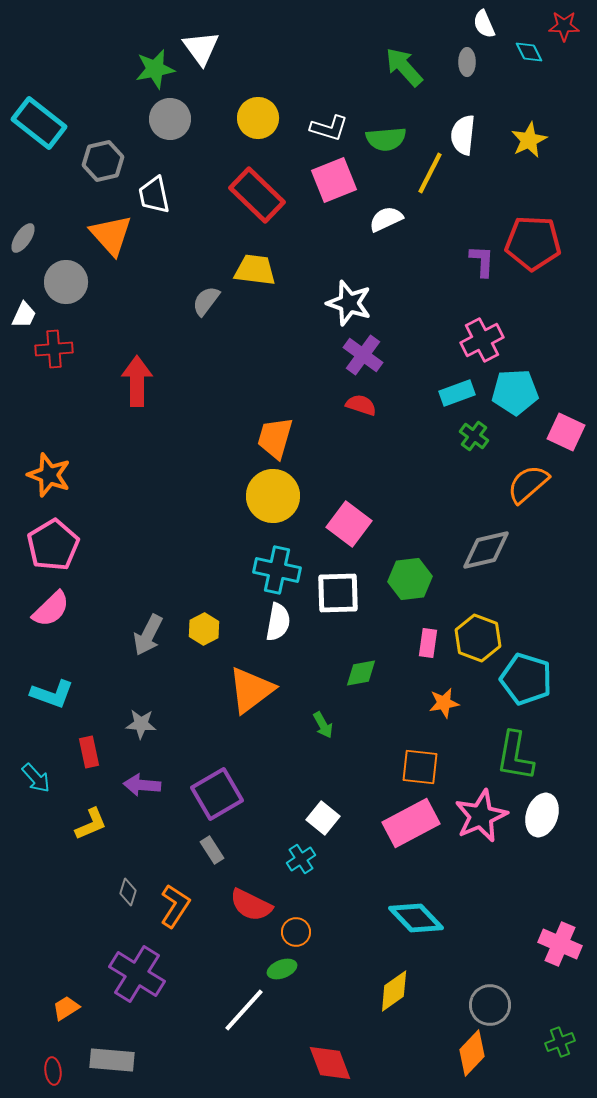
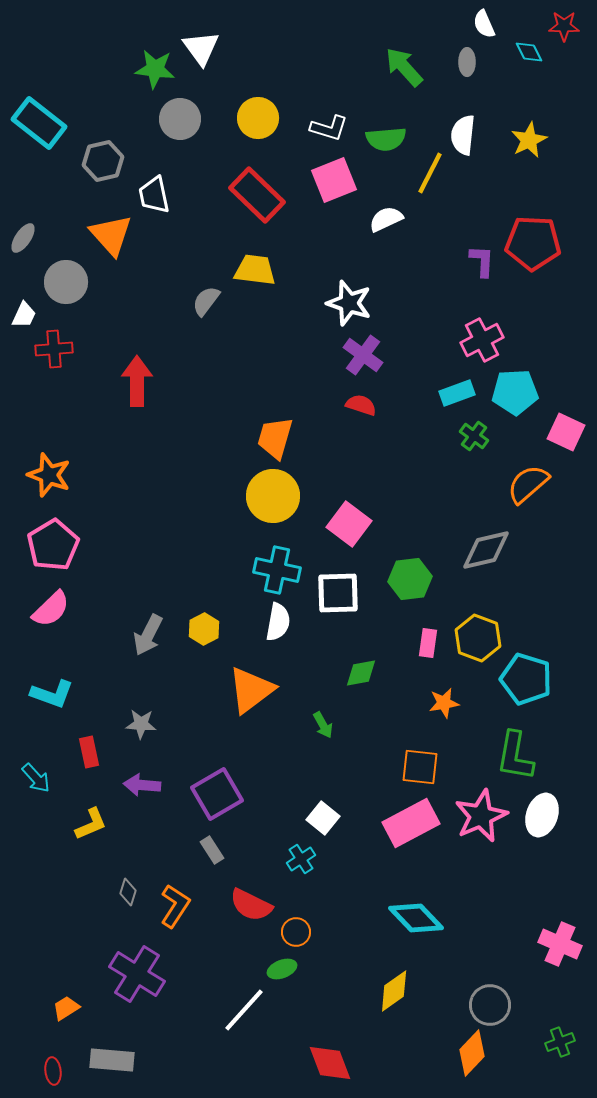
green star at (155, 69): rotated 18 degrees clockwise
gray circle at (170, 119): moved 10 px right
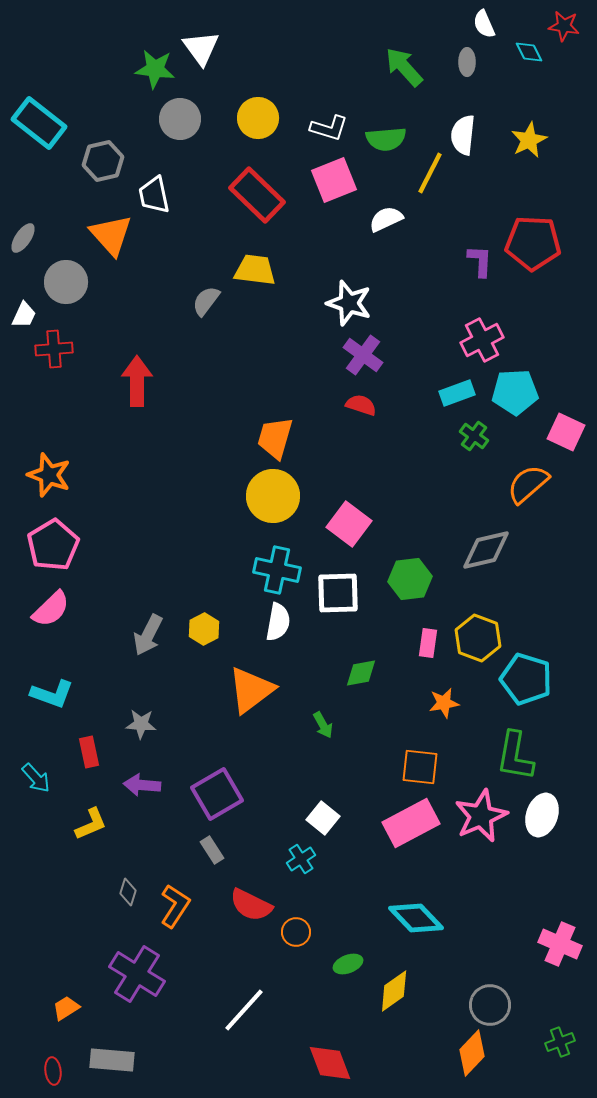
red star at (564, 26): rotated 8 degrees clockwise
purple L-shape at (482, 261): moved 2 px left
green ellipse at (282, 969): moved 66 px right, 5 px up
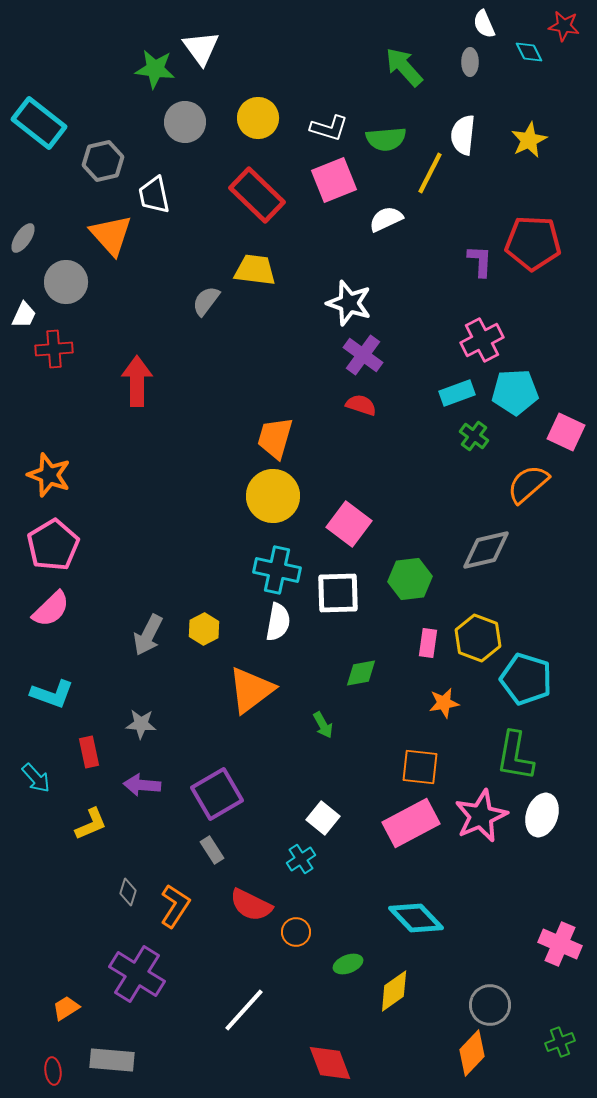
gray ellipse at (467, 62): moved 3 px right
gray circle at (180, 119): moved 5 px right, 3 px down
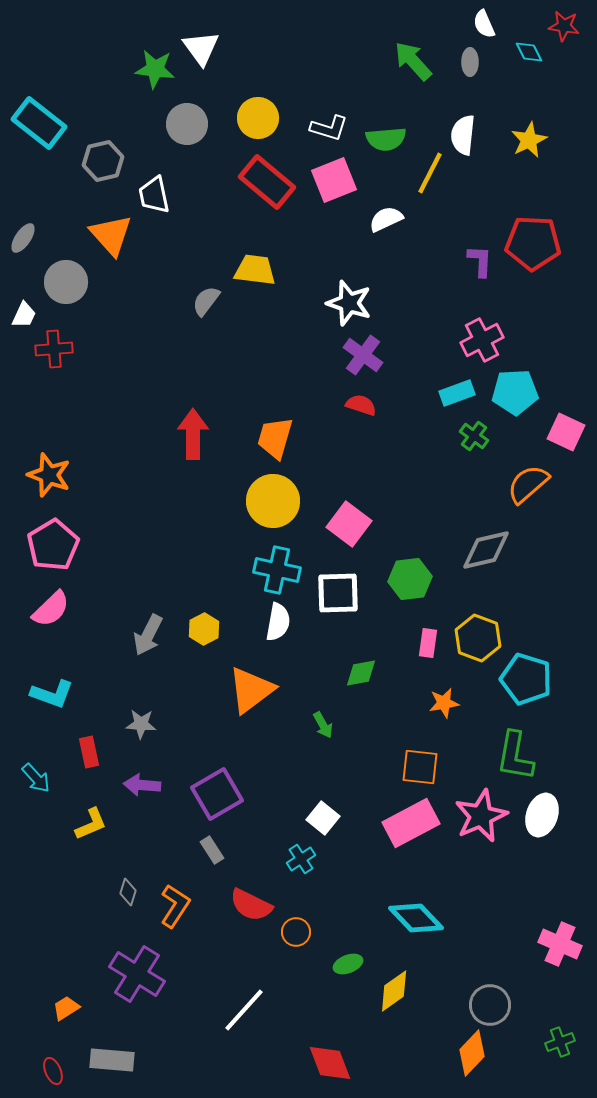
green arrow at (404, 67): moved 9 px right, 6 px up
gray circle at (185, 122): moved 2 px right, 2 px down
red rectangle at (257, 195): moved 10 px right, 13 px up; rotated 4 degrees counterclockwise
red arrow at (137, 381): moved 56 px right, 53 px down
yellow circle at (273, 496): moved 5 px down
red ellipse at (53, 1071): rotated 16 degrees counterclockwise
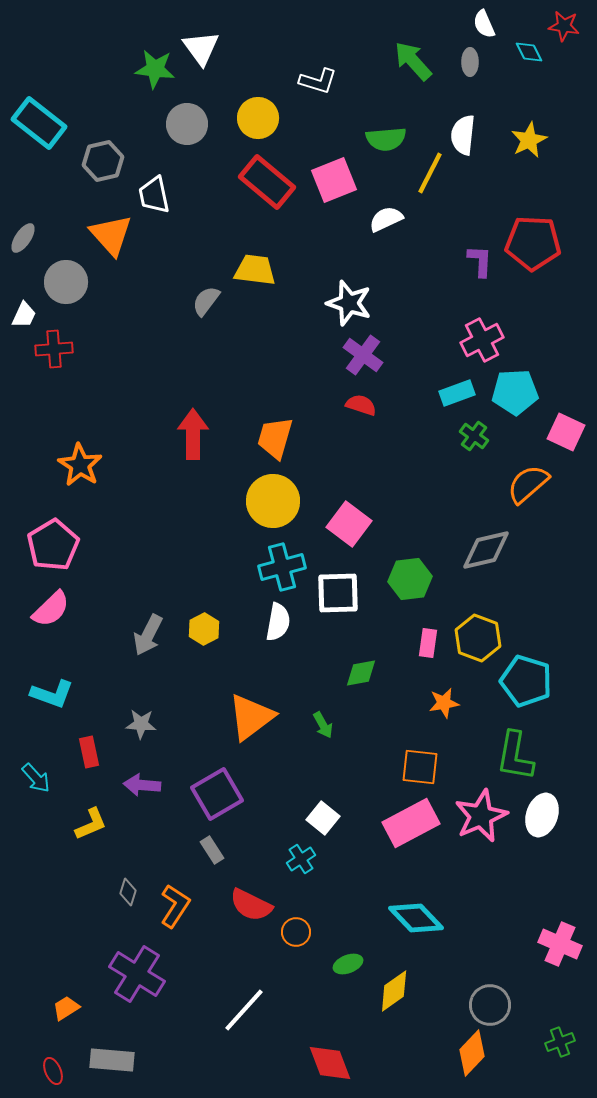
white L-shape at (329, 128): moved 11 px left, 47 px up
orange star at (49, 475): moved 31 px right, 10 px up; rotated 12 degrees clockwise
cyan cross at (277, 570): moved 5 px right, 3 px up; rotated 27 degrees counterclockwise
cyan pentagon at (526, 679): moved 2 px down
orange triangle at (251, 690): moved 27 px down
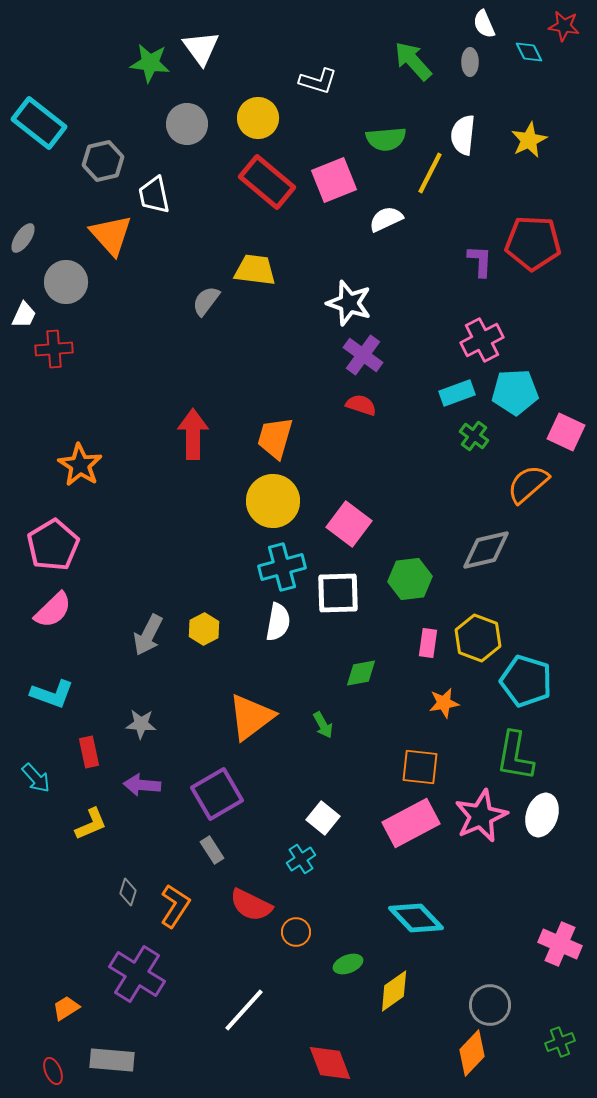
green star at (155, 69): moved 5 px left, 6 px up
pink semicircle at (51, 609): moved 2 px right, 1 px down
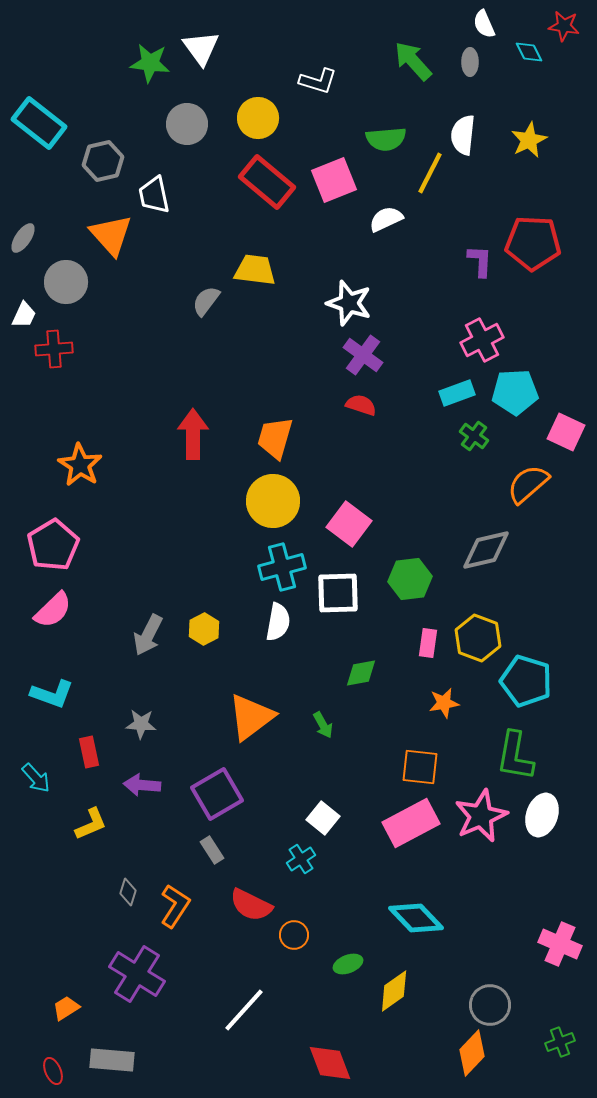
orange circle at (296, 932): moved 2 px left, 3 px down
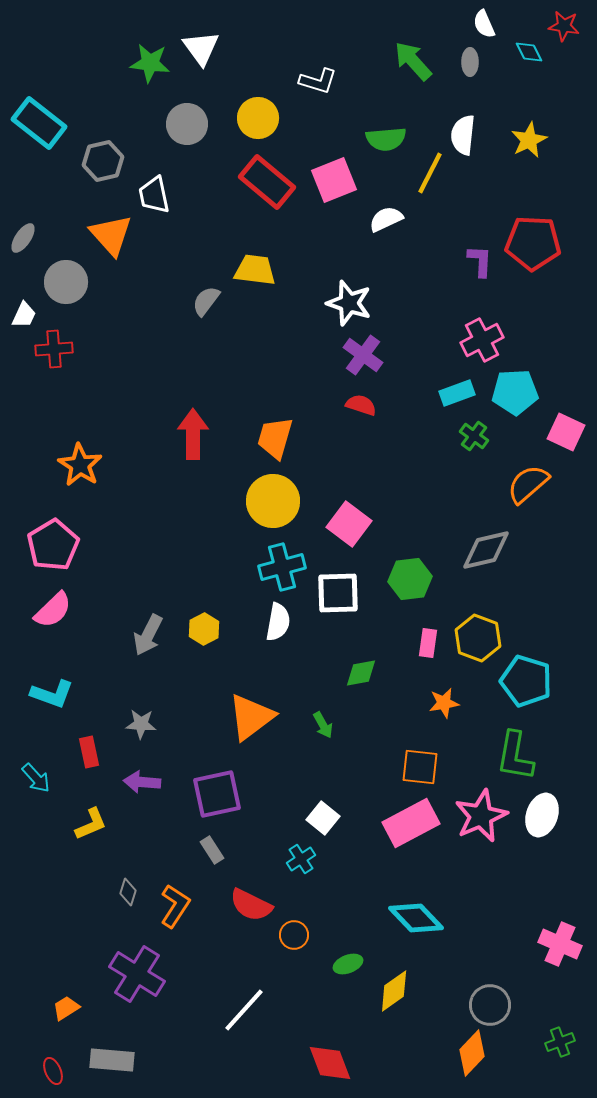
purple arrow at (142, 785): moved 3 px up
purple square at (217, 794): rotated 18 degrees clockwise
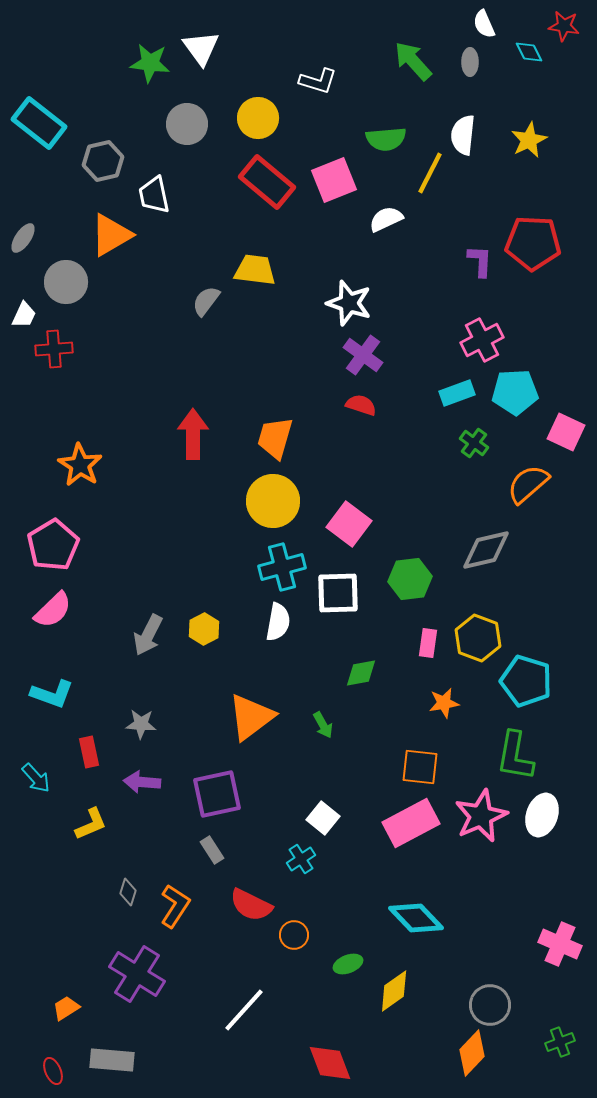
orange triangle at (111, 235): rotated 42 degrees clockwise
green cross at (474, 436): moved 7 px down
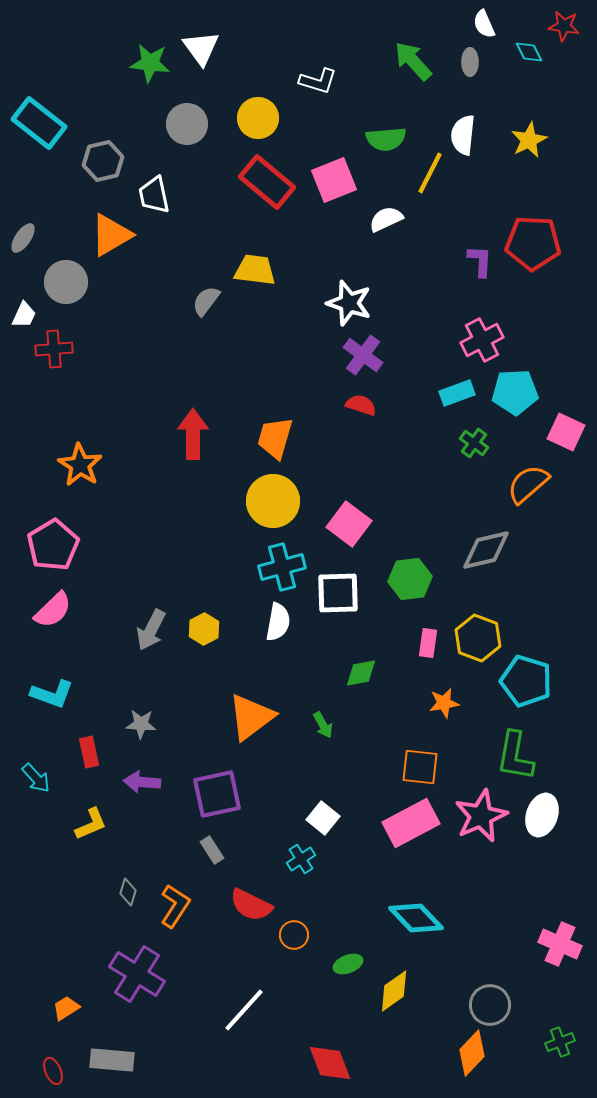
gray arrow at (148, 635): moved 3 px right, 5 px up
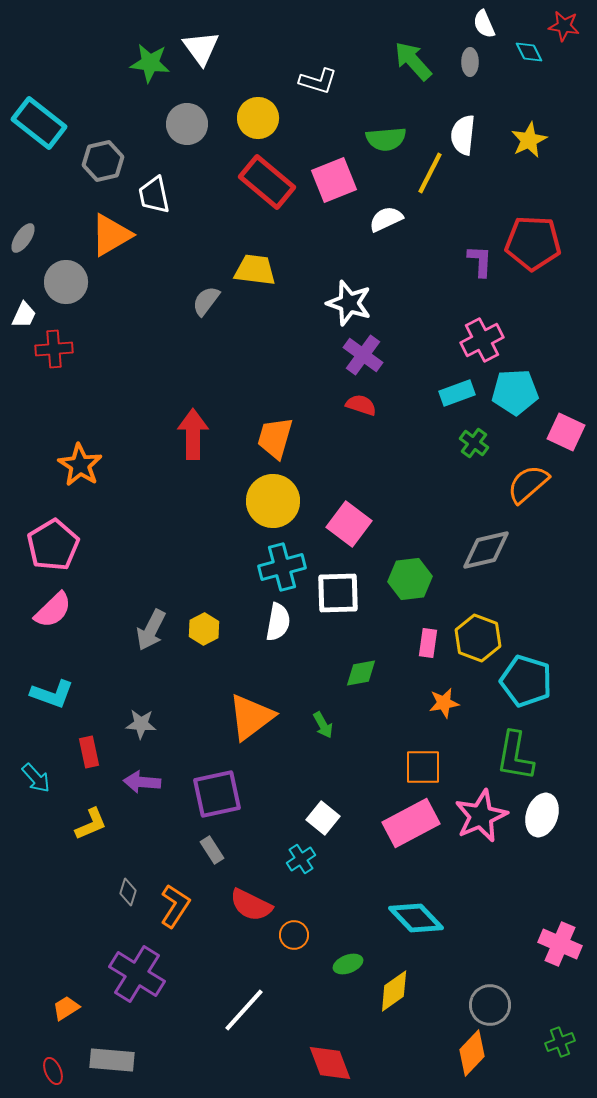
orange square at (420, 767): moved 3 px right; rotated 6 degrees counterclockwise
